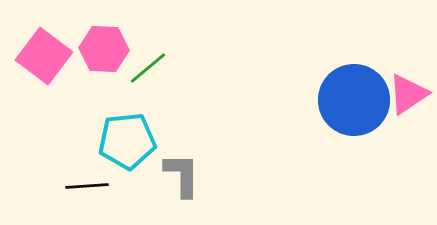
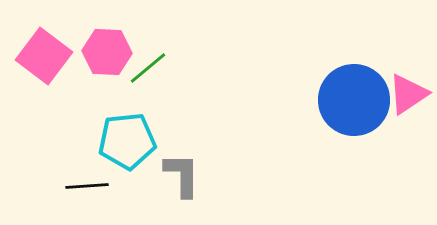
pink hexagon: moved 3 px right, 3 px down
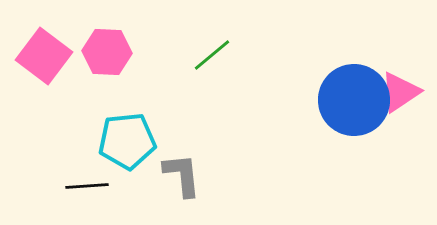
green line: moved 64 px right, 13 px up
pink triangle: moved 8 px left, 2 px up
gray L-shape: rotated 6 degrees counterclockwise
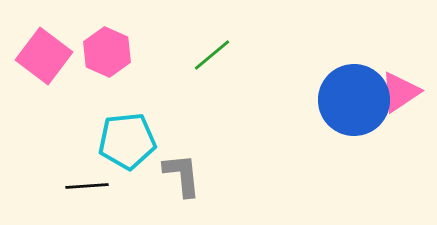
pink hexagon: rotated 21 degrees clockwise
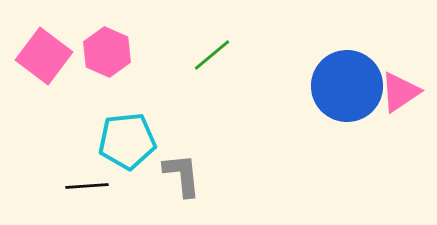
blue circle: moved 7 px left, 14 px up
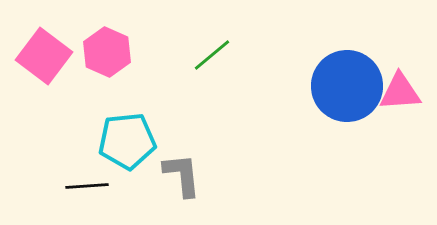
pink triangle: rotated 30 degrees clockwise
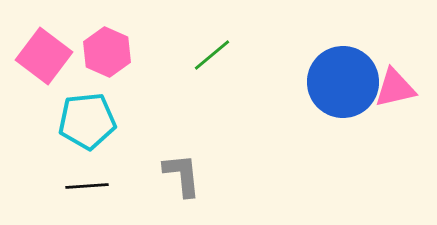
blue circle: moved 4 px left, 4 px up
pink triangle: moved 5 px left, 4 px up; rotated 9 degrees counterclockwise
cyan pentagon: moved 40 px left, 20 px up
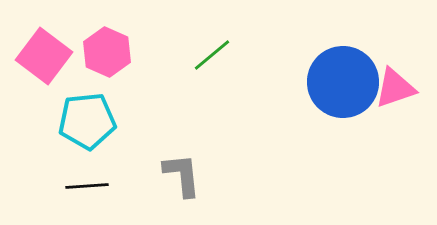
pink triangle: rotated 6 degrees counterclockwise
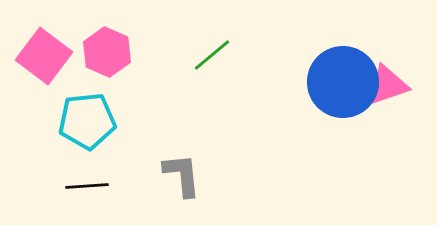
pink triangle: moved 7 px left, 3 px up
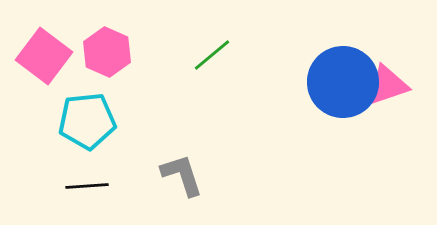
gray L-shape: rotated 12 degrees counterclockwise
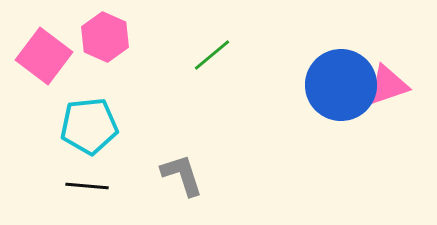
pink hexagon: moved 2 px left, 15 px up
blue circle: moved 2 px left, 3 px down
cyan pentagon: moved 2 px right, 5 px down
black line: rotated 9 degrees clockwise
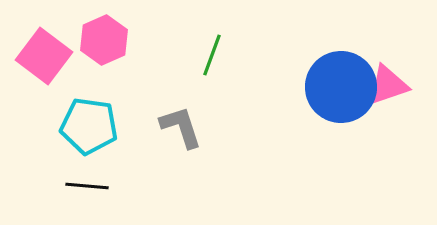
pink hexagon: moved 1 px left, 3 px down; rotated 12 degrees clockwise
green line: rotated 30 degrees counterclockwise
blue circle: moved 2 px down
cyan pentagon: rotated 14 degrees clockwise
gray L-shape: moved 1 px left, 48 px up
